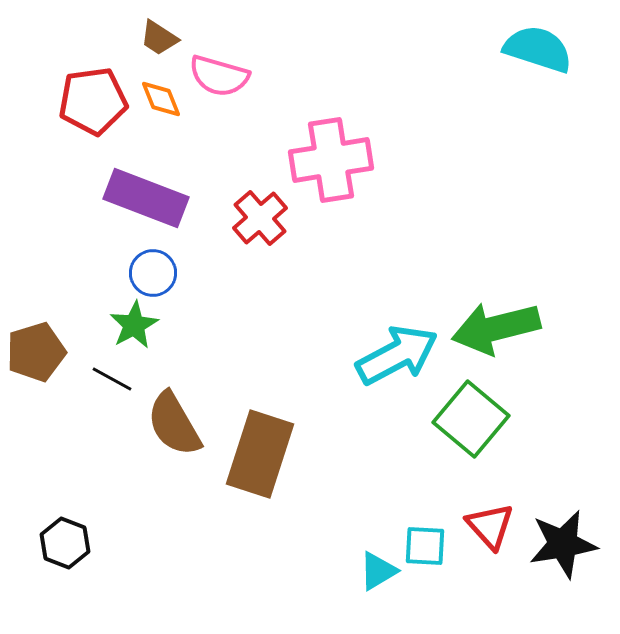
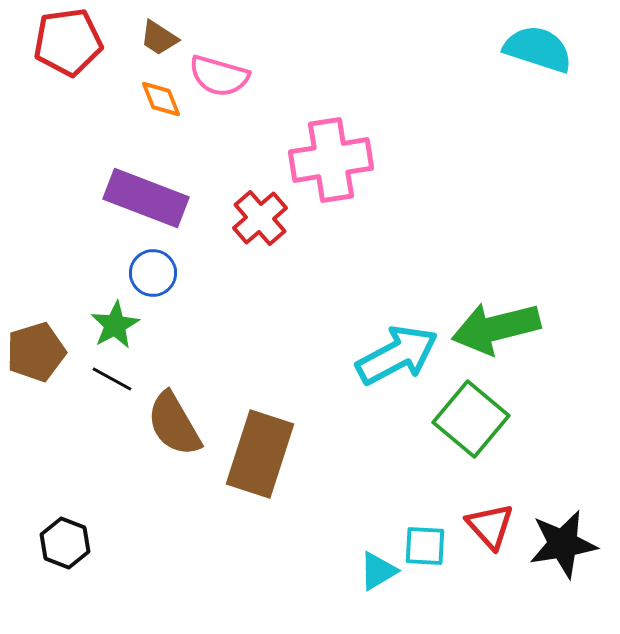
red pentagon: moved 25 px left, 59 px up
green star: moved 19 px left
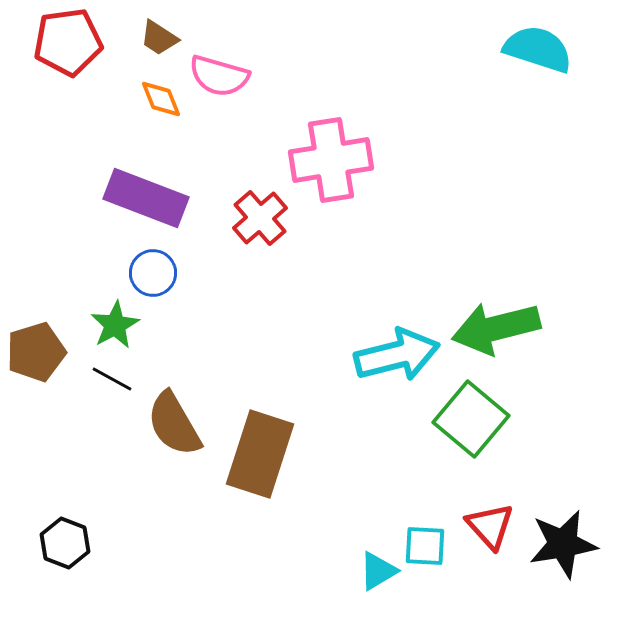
cyan arrow: rotated 14 degrees clockwise
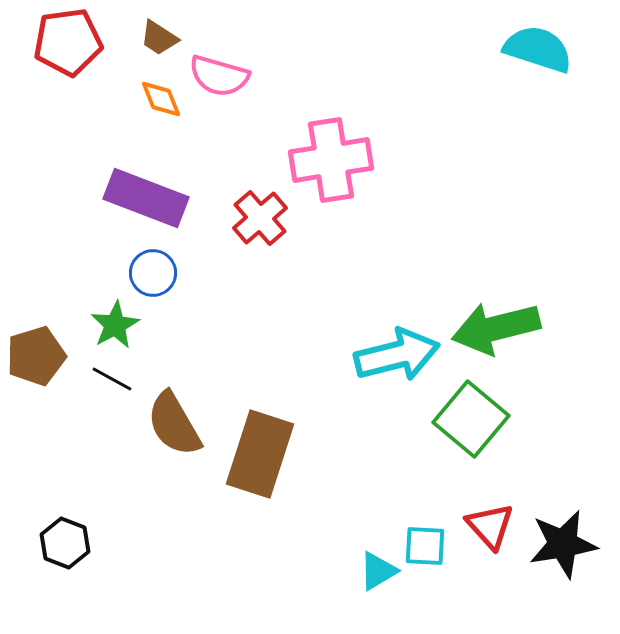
brown pentagon: moved 4 px down
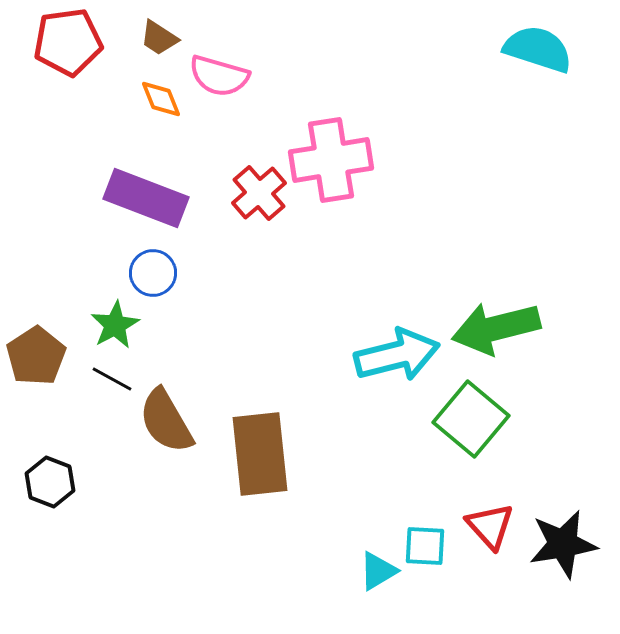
red cross: moved 1 px left, 25 px up
brown pentagon: rotated 16 degrees counterclockwise
brown semicircle: moved 8 px left, 3 px up
brown rectangle: rotated 24 degrees counterclockwise
black hexagon: moved 15 px left, 61 px up
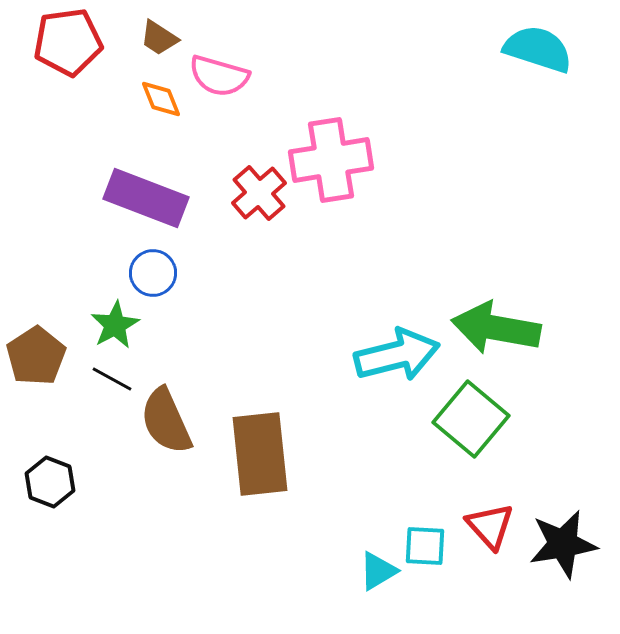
green arrow: rotated 24 degrees clockwise
brown semicircle: rotated 6 degrees clockwise
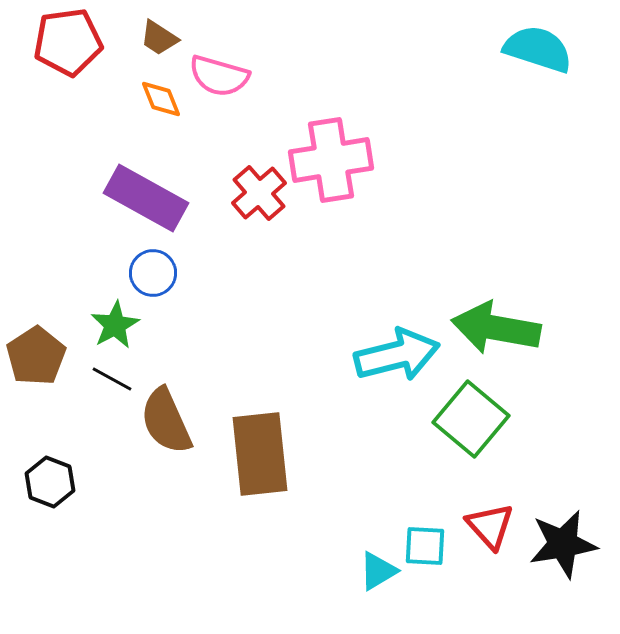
purple rectangle: rotated 8 degrees clockwise
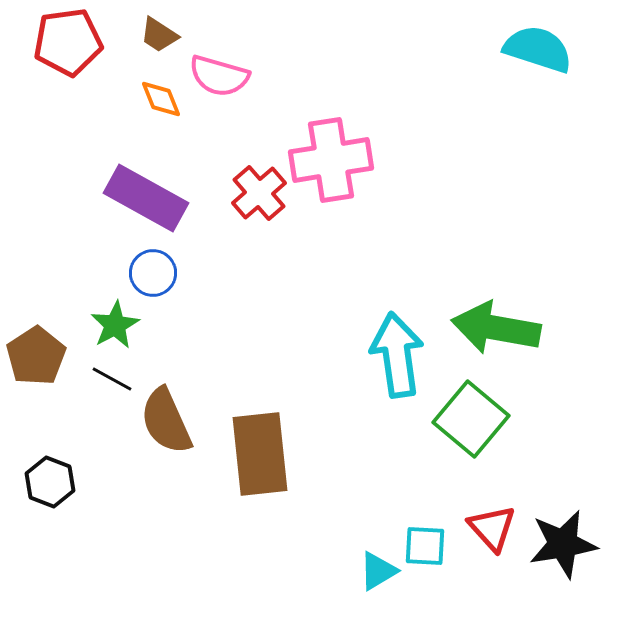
brown trapezoid: moved 3 px up
cyan arrow: rotated 84 degrees counterclockwise
red triangle: moved 2 px right, 2 px down
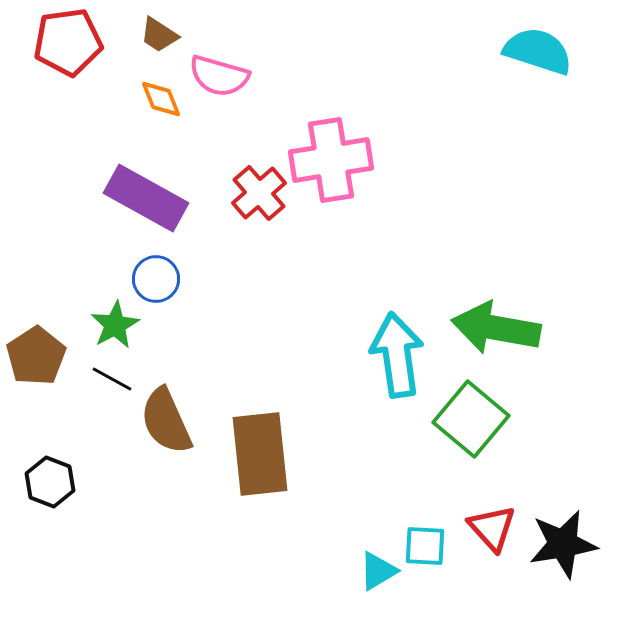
cyan semicircle: moved 2 px down
blue circle: moved 3 px right, 6 px down
